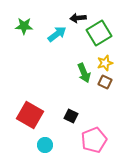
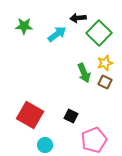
green square: rotated 15 degrees counterclockwise
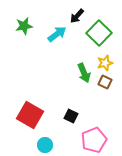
black arrow: moved 1 px left, 2 px up; rotated 42 degrees counterclockwise
green star: rotated 12 degrees counterclockwise
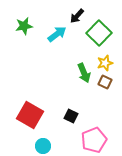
cyan circle: moved 2 px left, 1 px down
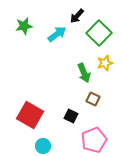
brown square: moved 12 px left, 17 px down
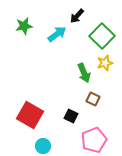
green square: moved 3 px right, 3 px down
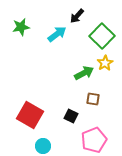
green star: moved 3 px left, 1 px down
yellow star: rotated 14 degrees counterclockwise
green arrow: rotated 96 degrees counterclockwise
brown square: rotated 16 degrees counterclockwise
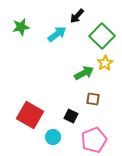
cyan circle: moved 10 px right, 9 px up
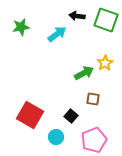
black arrow: rotated 56 degrees clockwise
green square: moved 4 px right, 16 px up; rotated 25 degrees counterclockwise
black square: rotated 16 degrees clockwise
cyan circle: moved 3 px right
